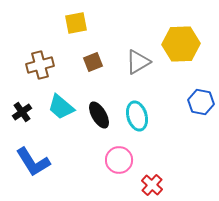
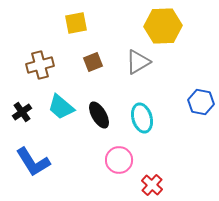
yellow hexagon: moved 18 px left, 18 px up
cyan ellipse: moved 5 px right, 2 px down
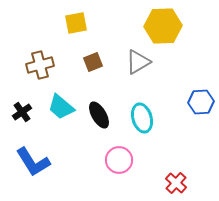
blue hexagon: rotated 15 degrees counterclockwise
red cross: moved 24 px right, 2 px up
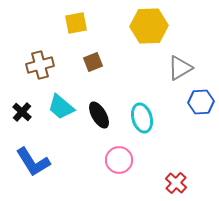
yellow hexagon: moved 14 px left
gray triangle: moved 42 px right, 6 px down
black cross: rotated 12 degrees counterclockwise
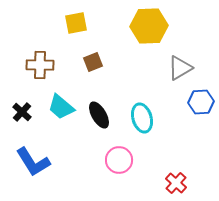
brown cross: rotated 16 degrees clockwise
